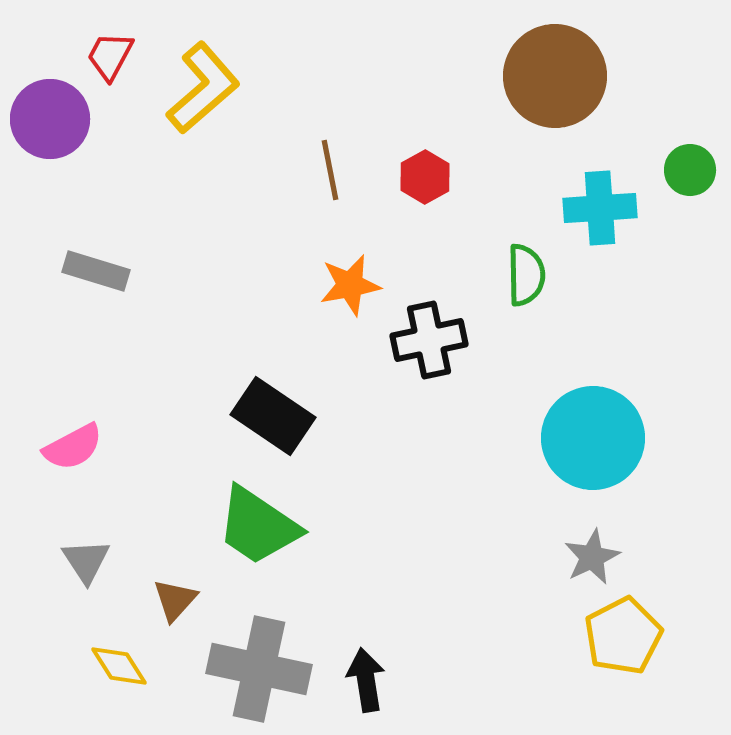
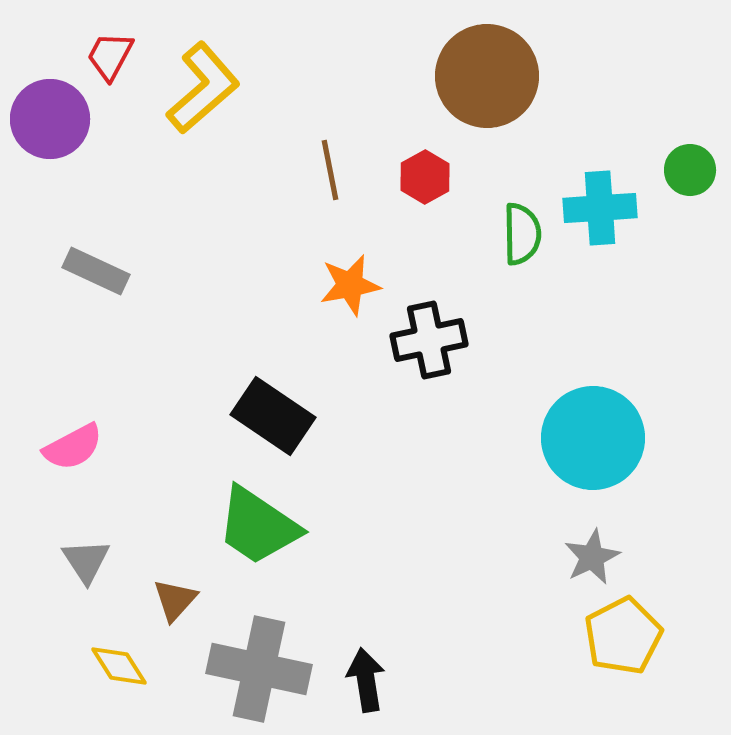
brown circle: moved 68 px left
gray rectangle: rotated 8 degrees clockwise
green semicircle: moved 4 px left, 41 px up
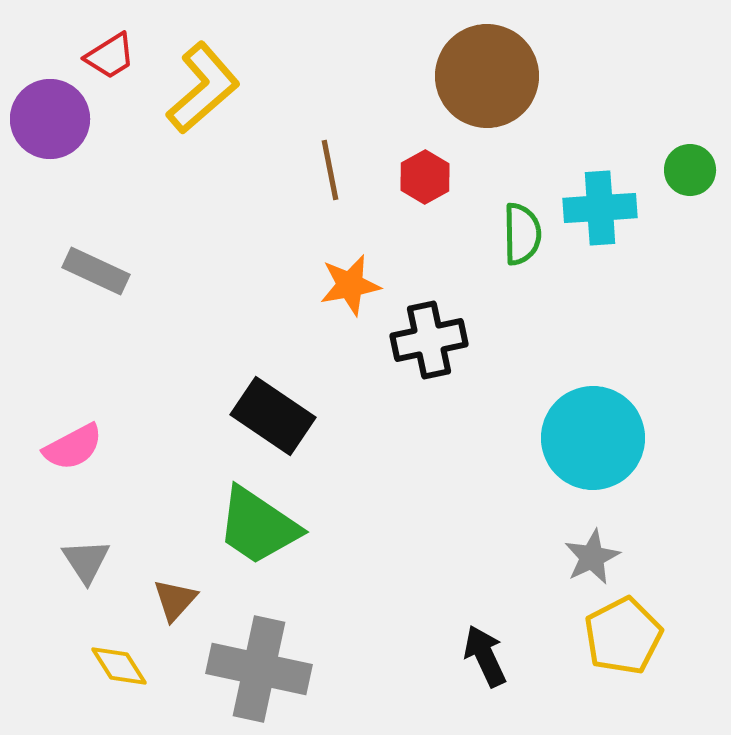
red trapezoid: rotated 150 degrees counterclockwise
black arrow: moved 119 px right, 24 px up; rotated 16 degrees counterclockwise
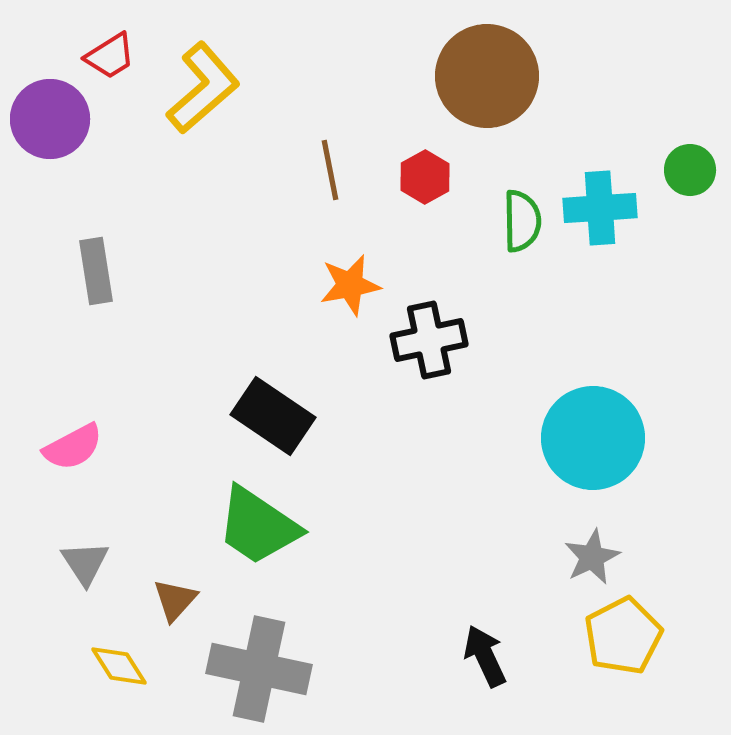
green semicircle: moved 13 px up
gray rectangle: rotated 56 degrees clockwise
gray triangle: moved 1 px left, 2 px down
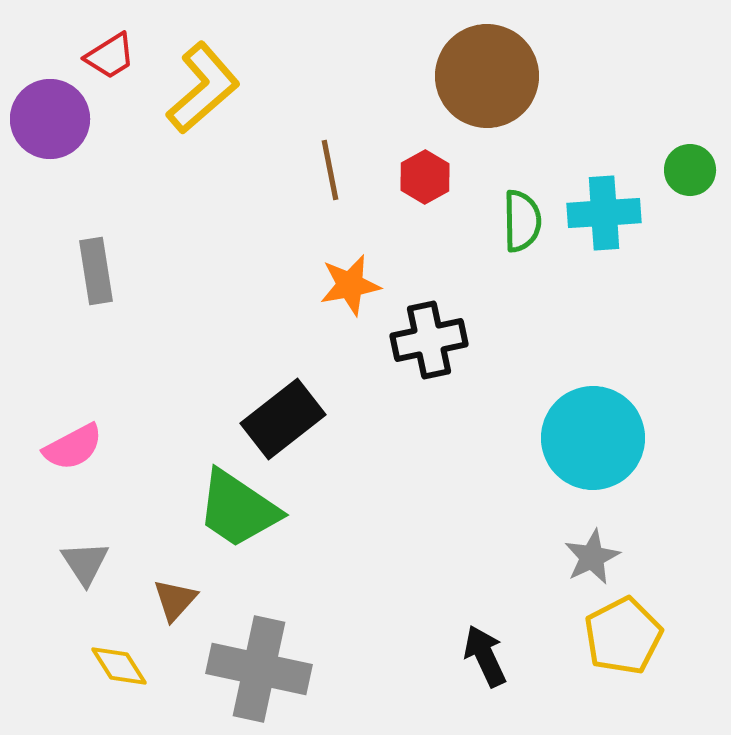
cyan cross: moved 4 px right, 5 px down
black rectangle: moved 10 px right, 3 px down; rotated 72 degrees counterclockwise
green trapezoid: moved 20 px left, 17 px up
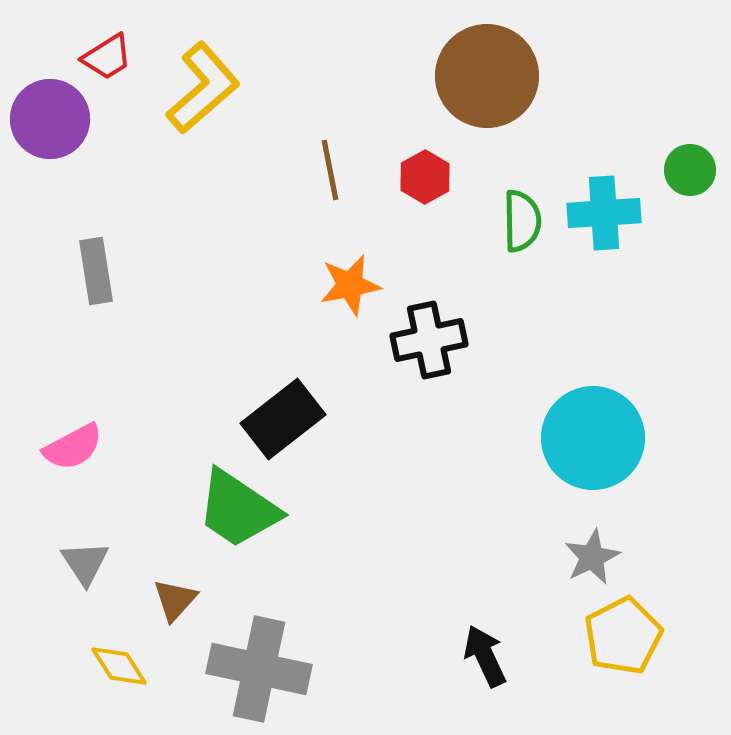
red trapezoid: moved 3 px left, 1 px down
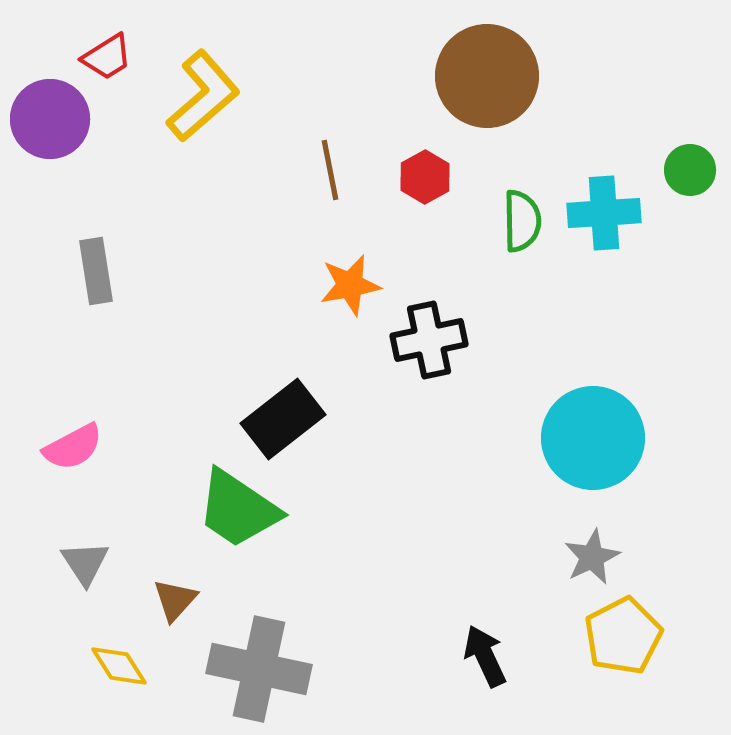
yellow L-shape: moved 8 px down
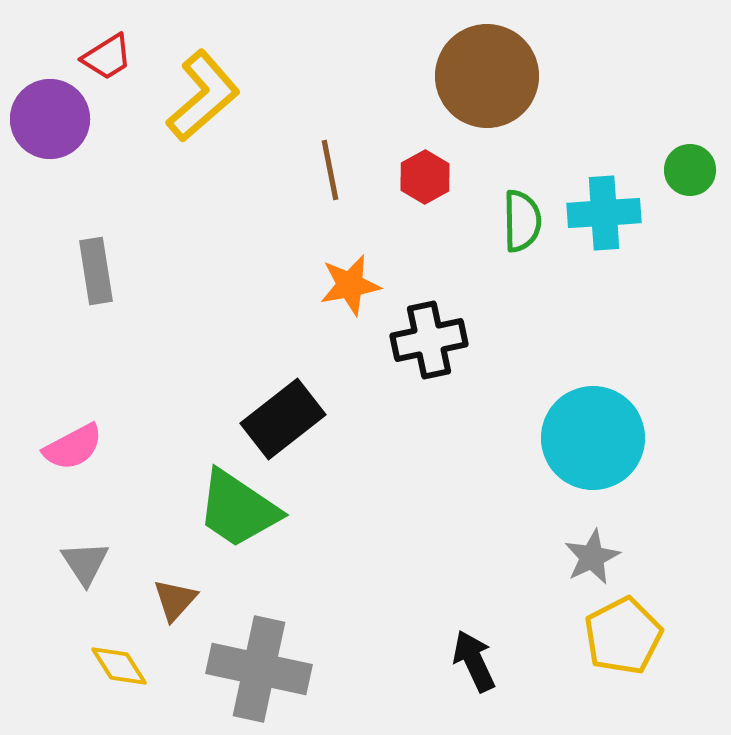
black arrow: moved 11 px left, 5 px down
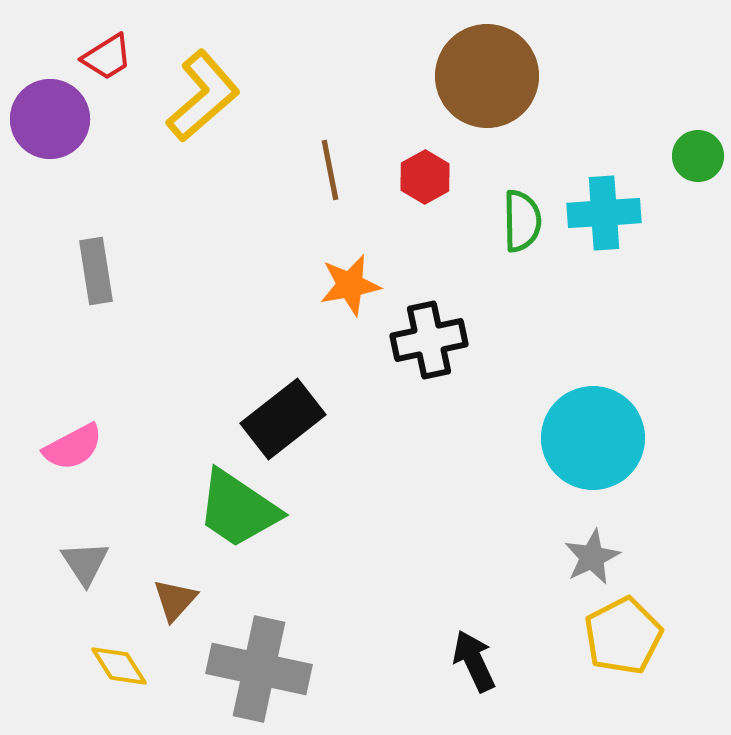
green circle: moved 8 px right, 14 px up
